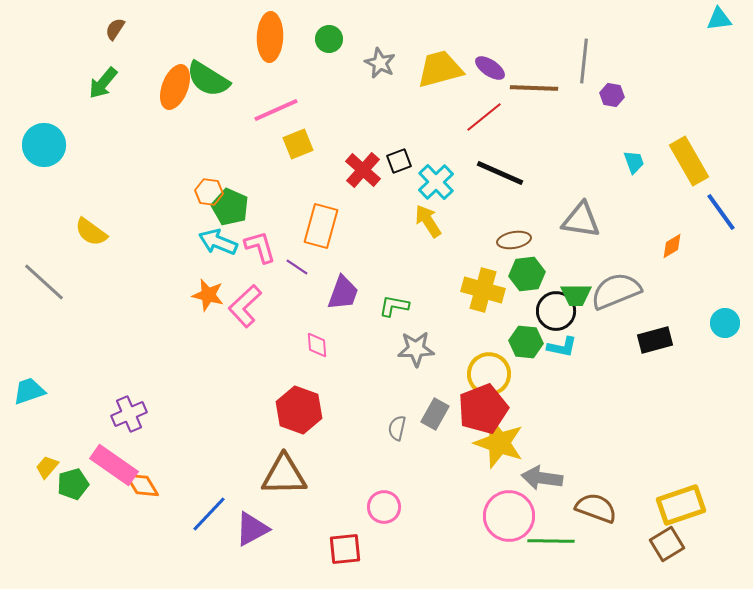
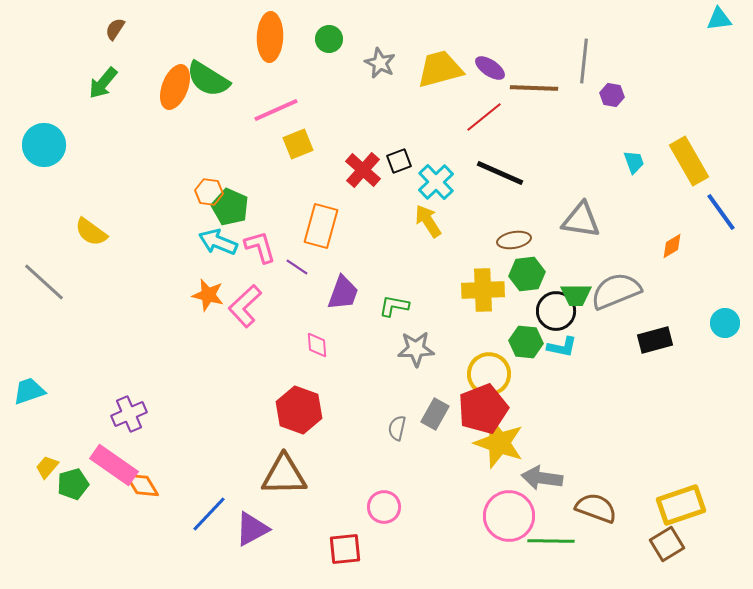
yellow cross at (483, 290): rotated 18 degrees counterclockwise
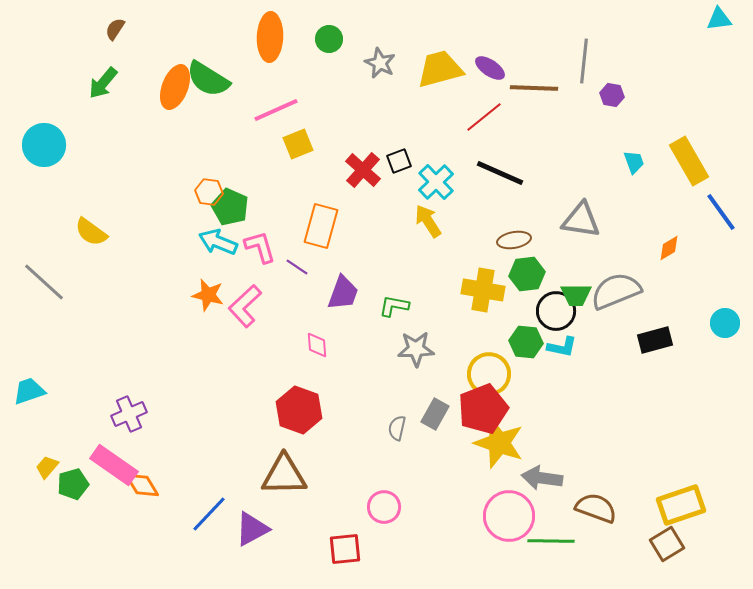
orange diamond at (672, 246): moved 3 px left, 2 px down
yellow cross at (483, 290): rotated 12 degrees clockwise
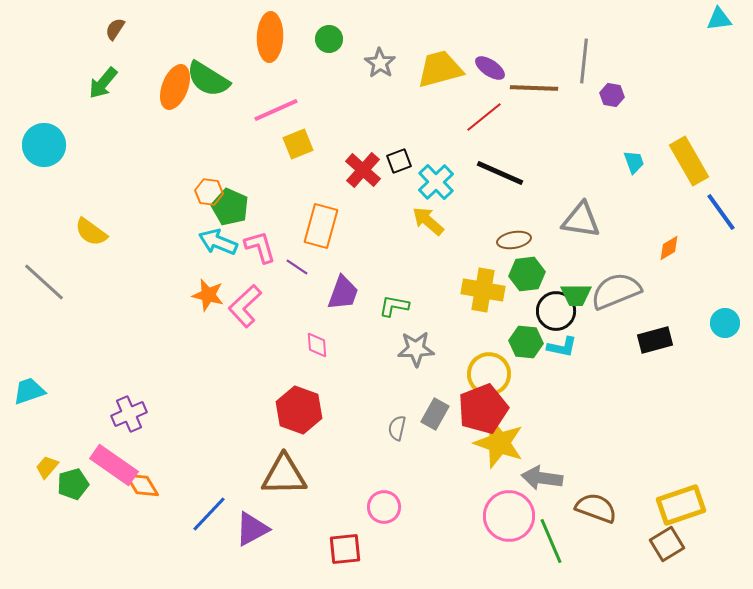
gray star at (380, 63): rotated 8 degrees clockwise
yellow arrow at (428, 221): rotated 16 degrees counterclockwise
green line at (551, 541): rotated 66 degrees clockwise
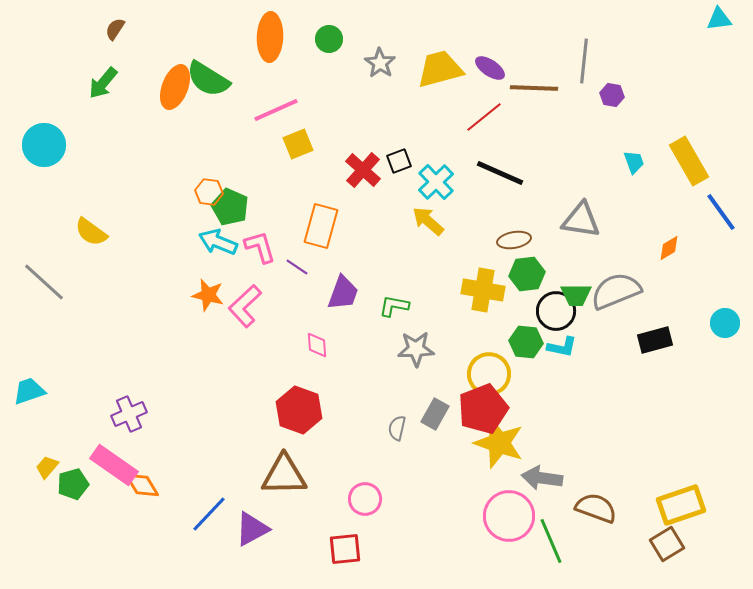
pink circle at (384, 507): moved 19 px left, 8 px up
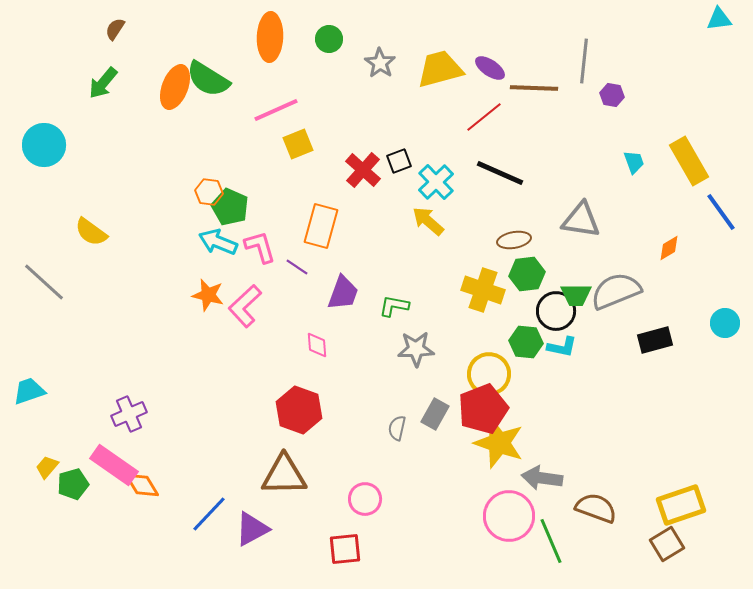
yellow cross at (483, 290): rotated 9 degrees clockwise
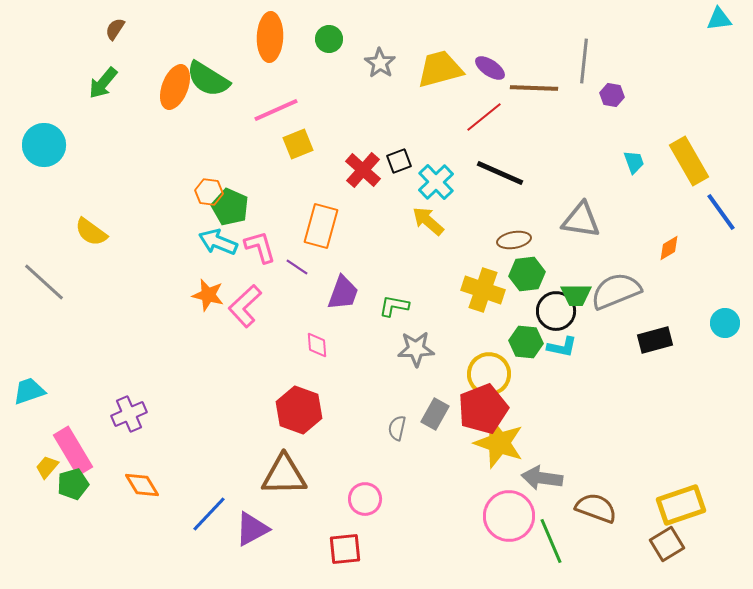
pink rectangle at (114, 465): moved 41 px left, 14 px up; rotated 24 degrees clockwise
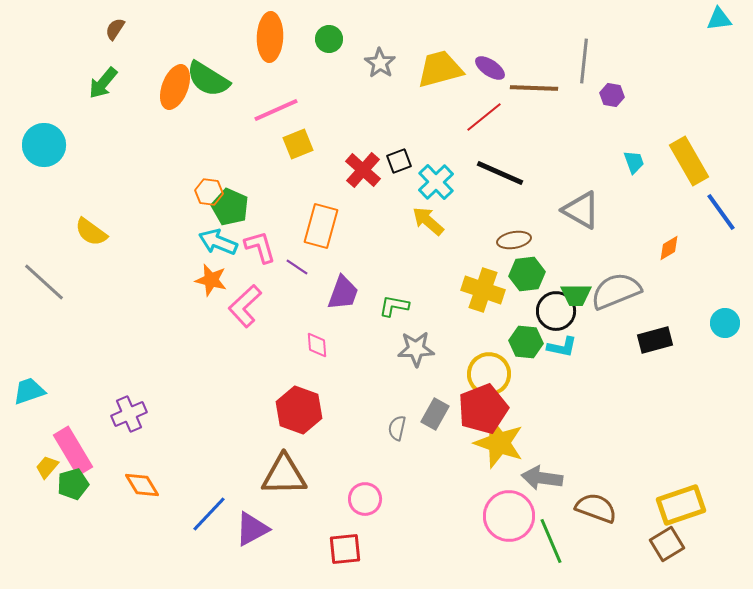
gray triangle at (581, 220): moved 10 px up; rotated 21 degrees clockwise
orange star at (208, 295): moved 3 px right, 15 px up
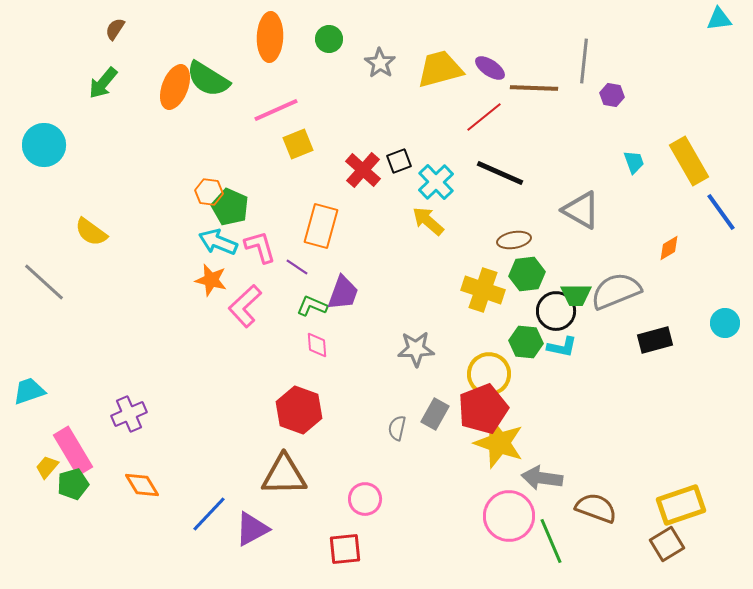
green L-shape at (394, 306): moved 82 px left; rotated 12 degrees clockwise
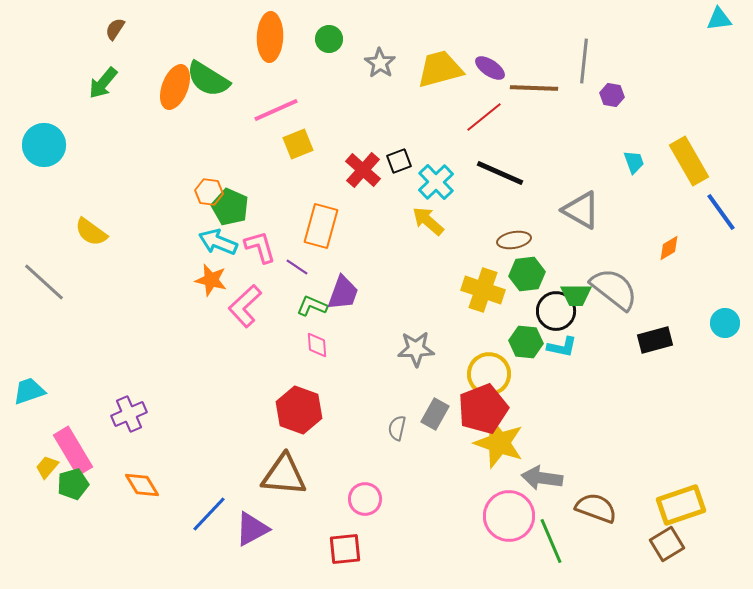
gray semicircle at (616, 291): moved 2 px left, 2 px up; rotated 60 degrees clockwise
brown triangle at (284, 475): rotated 6 degrees clockwise
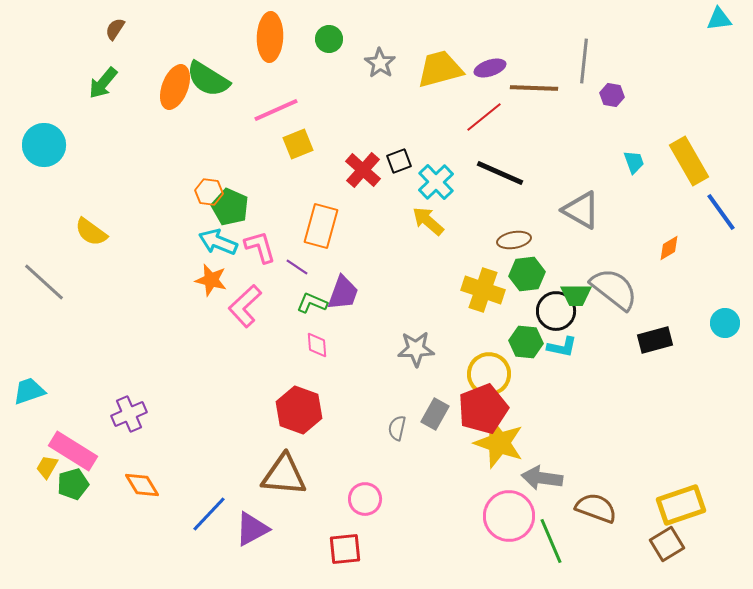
purple ellipse at (490, 68): rotated 52 degrees counterclockwise
green L-shape at (312, 306): moved 3 px up
pink rectangle at (73, 451): rotated 27 degrees counterclockwise
yellow trapezoid at (47, 467): rotated 10 degrees counterclockwise
